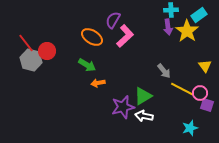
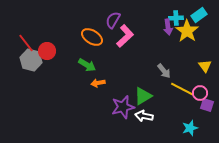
cyan cross: moved 5 px right, 8 px down
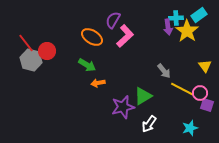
white arrow: moved 5 px right, 8 px down; rotated 66 degrees counterclockwise
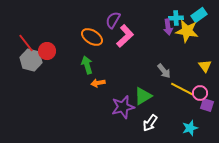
yellow star: rotated 25 degrees counterclockwise
green arrow: rotated 138 degrees counterclockwise
white arrow: moved 1 px right, 1 px up
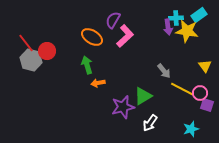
cyan star: moved 1 px right, 1 px down
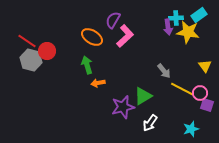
yellow star: moved 1 px right, 1 px down
red line: moved 1 px right, 2 px up; rotated 18 degrees counterclockwise
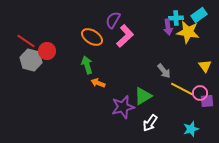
red line: moved 1 px left
orange arrow: rotated 32 degrees clockwise
purple square: moved 4 px up; rotated 24 degrees counterclockwise
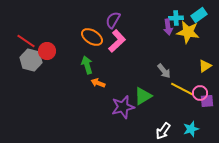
pink L-shape: moved 8 px left, 5 px down
yellow triangle: rotated 32 degrees clockwise
white arrow: moved 13 px right, 8 px down
